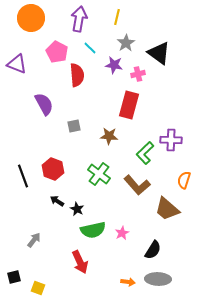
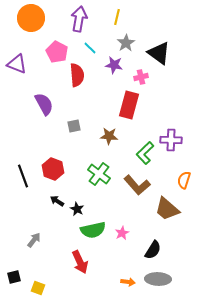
pink cross: moved 3 px right, 3 px down
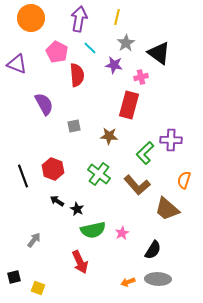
orange arrow: rotated 152 degrees clockwise
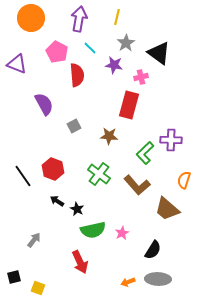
gray square: rotated 16 degrees counterclockwise
black line: rotated 15 degrees counterclockwise
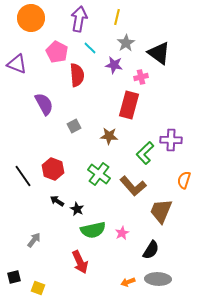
brown L-shape: moved 4 px left, 1 px down
brown trapezoid: moved 6 px left, 2 px down; rotated 72 degrees clockwise
black semicircle: moved 2 px left
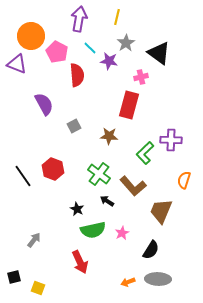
orange circle: moved 18 px down
purple star: moved 5 px left, 4 px up
black arrow: moved 50 px right
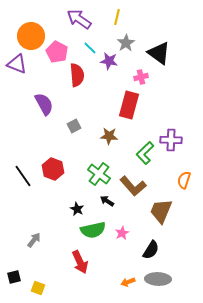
purple arrow: rotated 65 degrees counterclockwise
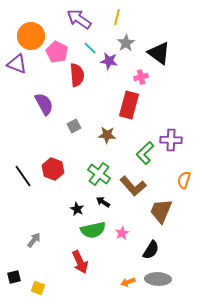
brown star: moved 2 px left, 1 px up
black arrow: moved 4 px left, 1 px down
